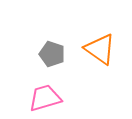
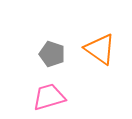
pink trapezoid: moved 4 px right, 1 px up
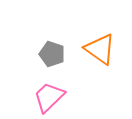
pink trapezoid: rotated 28 degrees counterclockwise
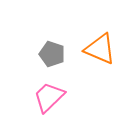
orange triangle: rotated 12 degrees counterclockwise
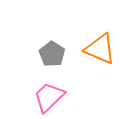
gray pentagon: rotated 15 degrees clockwise
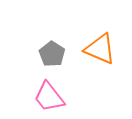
pink trapezoid: rotated 84 degrees counterclockwise
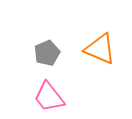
gray pentagon: moved 5 px left, 1 px up; rotated 15 degrees clockwise
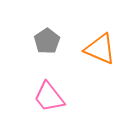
gray pentagon: moved 12 px up; rotated 10 degrees counterclockwise
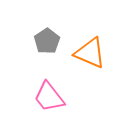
orange triangle: moved 10 px left, 4 px down
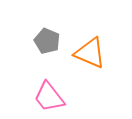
gray pentagon: rotated 15 degrees counterclockwise
